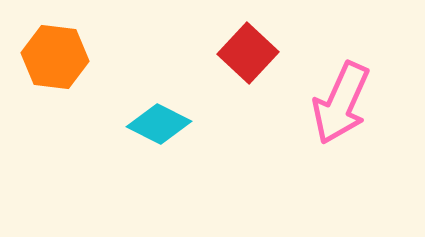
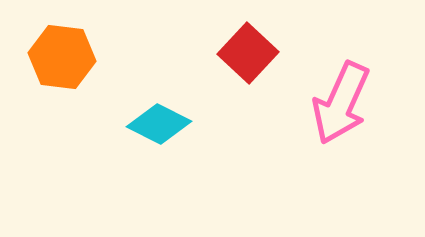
orange hexagon: moved 7 px right
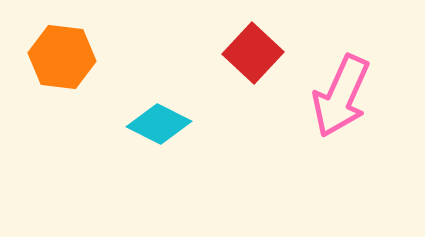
red square: moved 5 px right
pink arrow: moved 7 px up
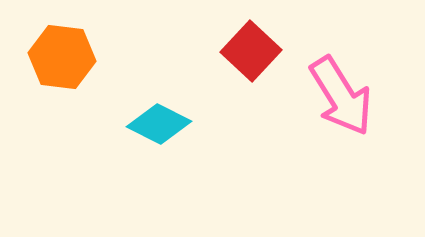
red square: moved 2 px left, 2 px up
pink arrow: rotated 56 degrees counterclockwise
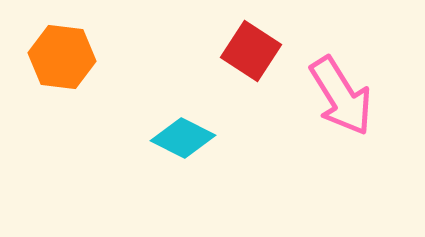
red square: rotated 10 degrees counterclockwise
cyan diamond: moved 24 px right, 14 px down
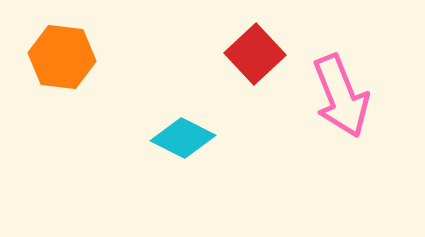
red square: moved 4 px right, 3 px down; rotated 14 degrees clockwise
pink arrow: rotated 10 degrees clockwise
